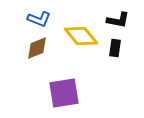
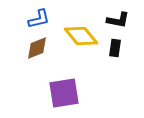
blue L-shape: rotated 35 degrees counterclockwise
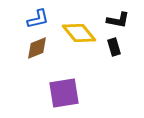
blue L-shape: moved 1 px left
yellow diamond: moved 2 px left, 3 px up
black rectangle: moved 1 px left, 1 px up; rotated 24 degrees counterclockwise
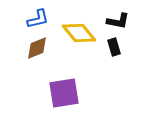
black L-shape: moved 1 px down
